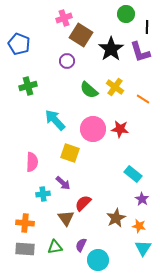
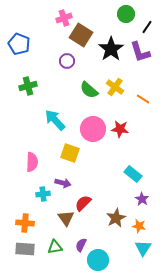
black line: rotated 32 degrees clockwise
purple arrow: rotated 28 degrees counterclockwise
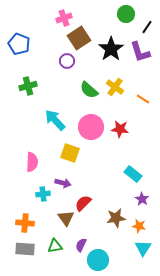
brown square: moved 2 px left, 3 px down; rotated 25 degrees clockwise
pink circle: moved 2 px left, 2 px up
brown star: rotated 18 degrees clockwise
green triangle: moved 1 px up
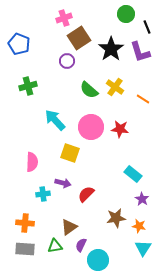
black line: rotated 56 degrees counterclockwise
red semicircle: moved 3 px right, 9 px up
brown triangle: moved 3 px right, 9 px down; rotated 30 degrees clockwise
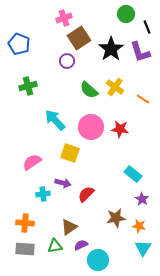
pink semicircle: rotated 126 degrees counterclockwise
purple semicircle: rotated 40 degrees clockwise
